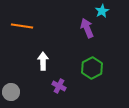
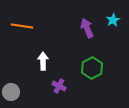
cyan star: moved 11 px right, 9 px down
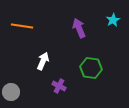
purple arrow: moved 8 px left
white arrow: rotated 24 degrees clockwise
green hexagon: moved 1 px left; rotated 25 degrees counterclockwise
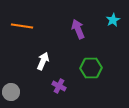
purple arrow: moved 1 px left, 1 px down
green hexagon: rotated 10 degrees counterclockwise
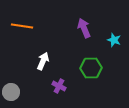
cyan star: moved 1 px right, 20 px down; rotated 24 degrees counterclockwise
purple arrow: moved 6 px right, 1 px up
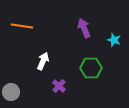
purple cross: rotated 16 degrees clockwise
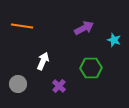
purple arrow: rotated 84 degrees clockwise
gray circle: moved 7 px right, 8 px up
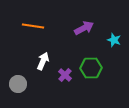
orange line: moved 11 px right
purple cross: moved 6 px right, 11 px up
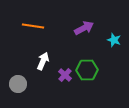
green hexagon: moved 4 px left, 2 px down
